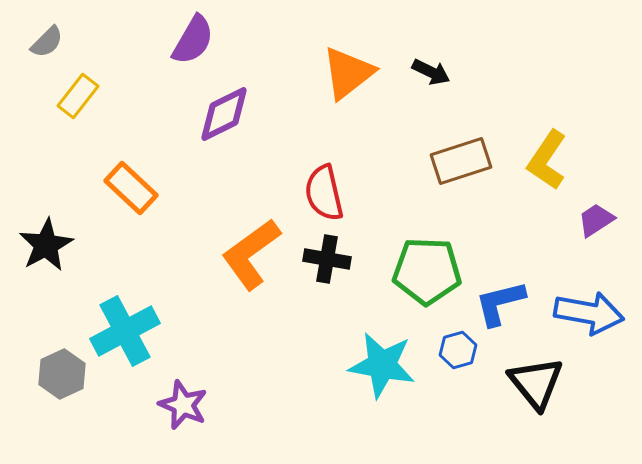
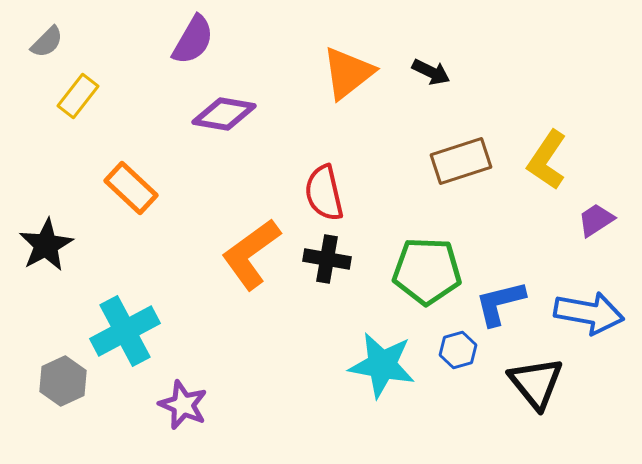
purple diamond: rotated 36 degrees clockwise
gray hexagon: moved 1 px right, 7 px down
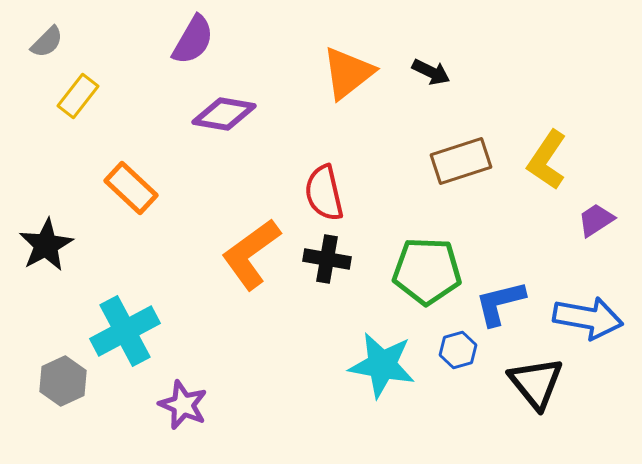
blue arrow: moved 1 px left, 5 px down
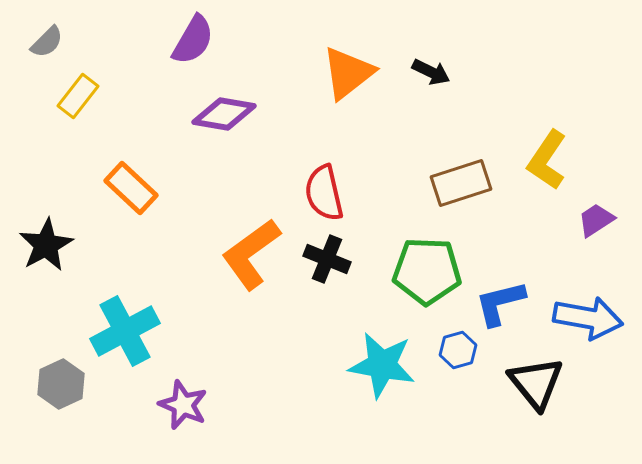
brown rectangle: moved 22 px down
black cross: rotated 12 degrees clockwise
gray hexagon: moved 2 px left, 3 px down
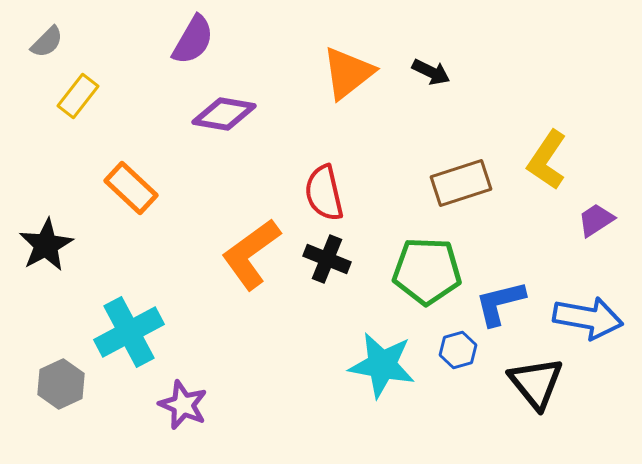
cyan cross: moved 4 px right, 1 px down
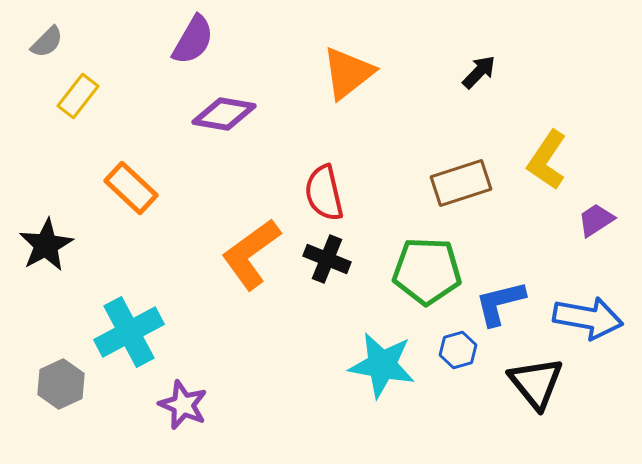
black arrow: moved 48 px right; rotated 72 degrees counterclockwise
